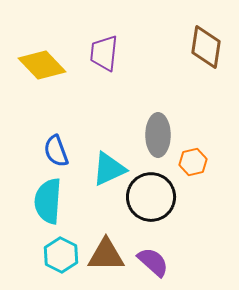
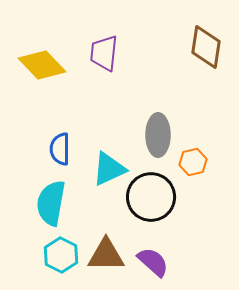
blue semicircle: moved 4 px right, 2 px up; rotated 20 degrees clockwise
cyan semicircle: moved 3 px right, 2 px down; rotated 6 degrees clockwise
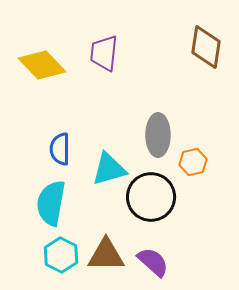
cyan triangle: rotated 9 degrees clockwise
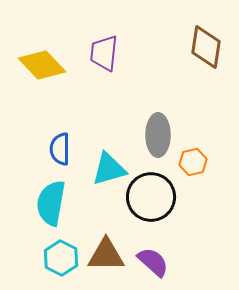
cyan hexagon: moved 3 px down
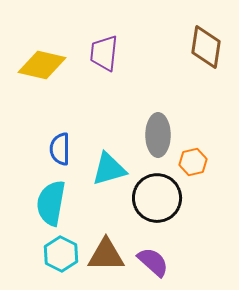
yellow diamond: rotated 33 degrees counterclockwise
black circle: moved 6 px right, 1 px down
cyan hexagon: moved 4 px up
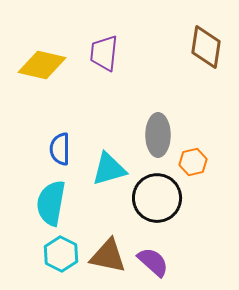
brown triangle: moved 2 px right, 1 px down; rotated 12 degrees clockwise
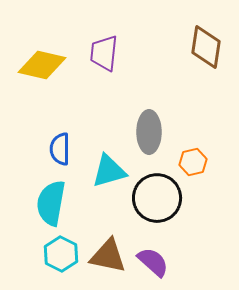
gray ellipse: moved 9 px left, 3 px up
cyan triangle: moved 2 px down
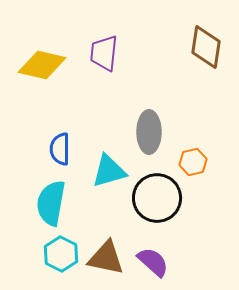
brown triangle: moved 2 px left, 2 px down
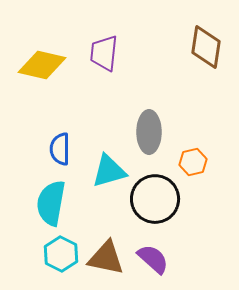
black circle: moved 2 px left, 1 px down
purple semicircle: moved 3 px up
